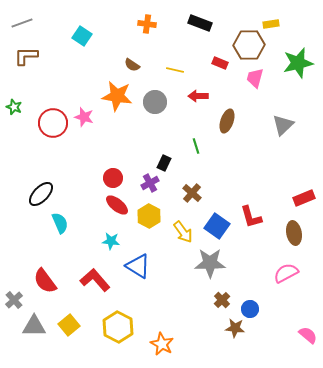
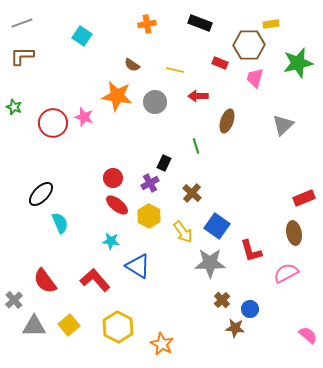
orange cross at (147, 24): rotated 18 degrees counterclockwise
brown L-shape at (26, 56): moved 4 px left
red L-shape at (251, 217): moved 34 px down
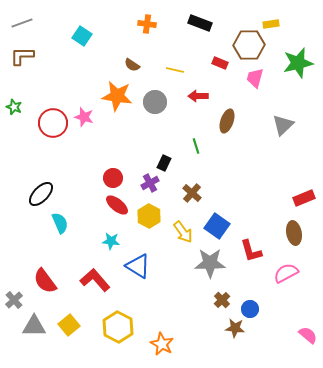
orange cross at (147, 24): rotated 18 degrees clockwise
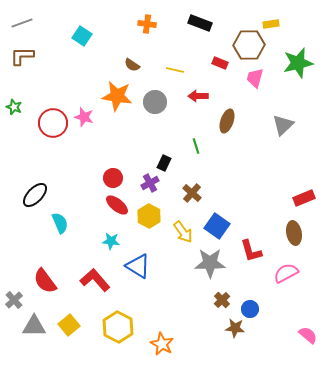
black ellipse at (41, 194): moved 6 px left, 1 px down
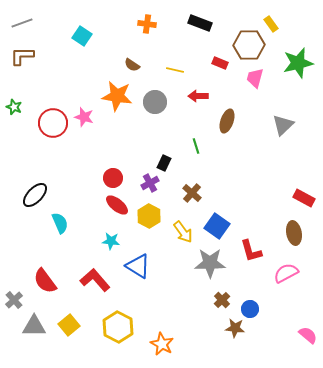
yellow rectangle at (271, 24): rotated 63 degrees clockwise
red rectangle at (304, 198): rotated 50 degrees clockwise
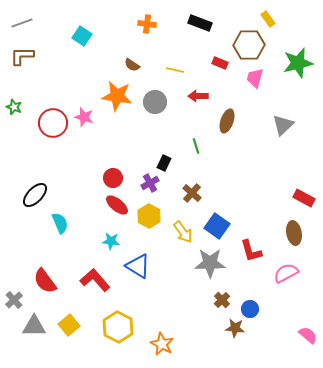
yellow rectangle at (271, 24): moved 3 px left, 5 px up
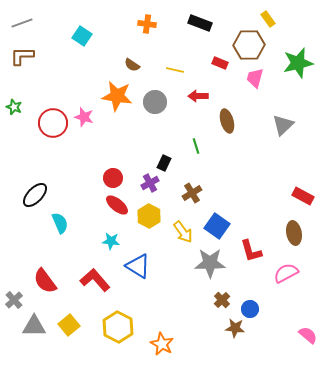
brown ellipse at (227, 121): rotated 35 degrees counterclockwise
brown cross at (192, 193): rotated 18 degrees clockwise
red rectangle at (304, 198): moved 1 px left, 2 px up
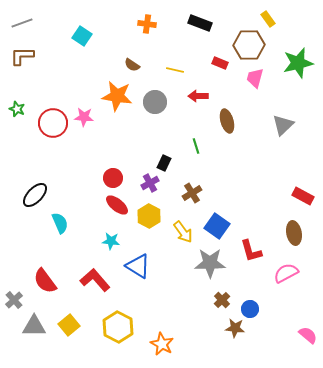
green star at (14, 107): moved 3 px right, 2 px down
pink star at (84, 117): rotated 12 degrees counterclockwise
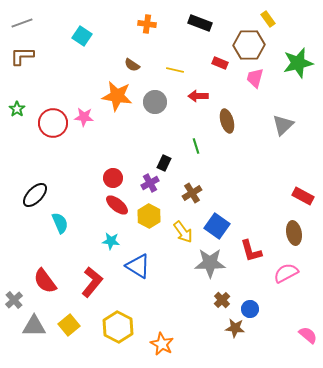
green star at (17, 109): rotated 14 degrees clockwise
red L-shape at (95, 280): moved 3 px left, 2 px down; rotated 80 degrees clockwise
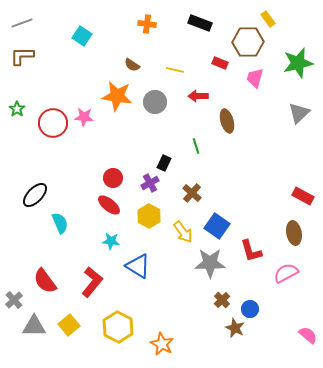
brown hexagon at (249, 45): moved 1 px left, 3 px up
gray triangle at (283, 125): moved 16 px right, 12 px up
brown cross at (192, 193): rotated 18 degrees counterclockwise
red ellipse at (117, 205): moved 8 px left
brown star at (235, 328): rotated 18 degrees clockwise
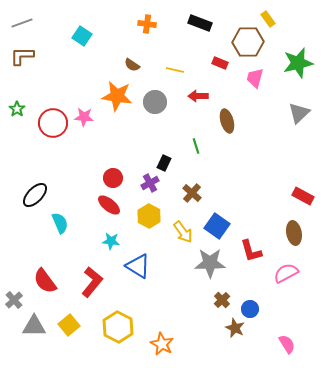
pink semicircle at (308, 335): moved 21 px left, 9 px down; rotated 18 degrees clockwise
